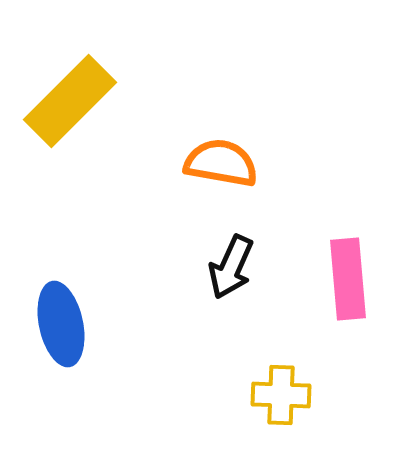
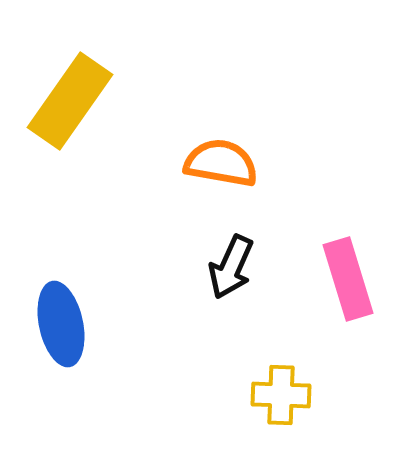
yellow rectangle: rotated 10 degrees counterclockwise
pink rectangle: rotated 12 degrees counterclockwise
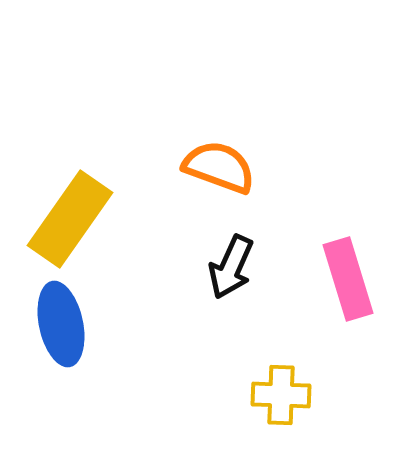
yellow rectangle: moved 118 px down
orange semicircle: moved 2 px left, 4 px down; rotated 10 degrees clockwise
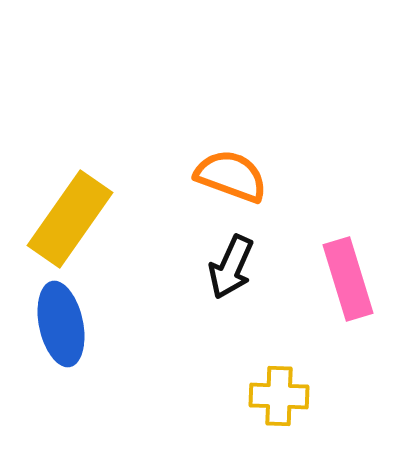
orange semicircle: moved 12 px right, 9 px down
yellow cross: moved 2 px left, 1 px down
